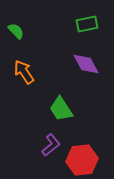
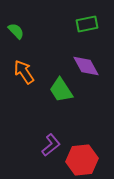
purple diamond: moved 2 px down
green trapezoid: moved 19 px up
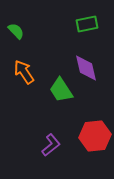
purple diamond: moved 2 px down; rotated 16 degrees clockwise
red hexagon: moved 13 px right, 24 px up
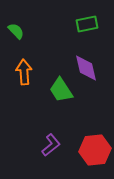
orange arrow: rotated 30 degrees clockwise
red hexagon: moved 14 px down
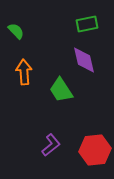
purple diamond: moved 2 px left, 8 px up
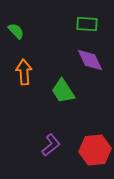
green rectangle: rotated 15 degrees clockwise
purple diamond: moved 6 px right; rotated 12 degrees counterclockwise
green trapezoid: moved 2 px right, 1 px down
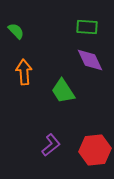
green rectangle: moved 3 px down
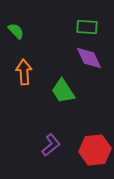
purple diamond: moved 1 px left, 2 px up
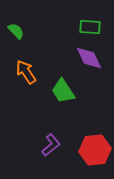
green rectangle: moved 3 px right
orange arrow: moved 2 px right; rotated 30 degrees counterclockwise
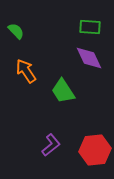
orange arrow: moved 1 px up
